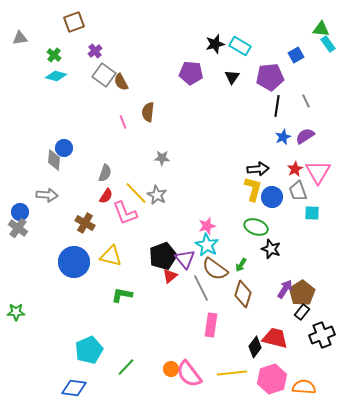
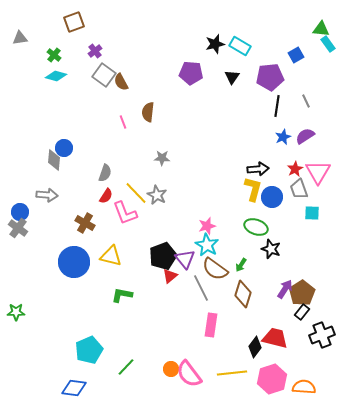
gray trapezoid at (298, 191): moved 1 px right, 2 px up
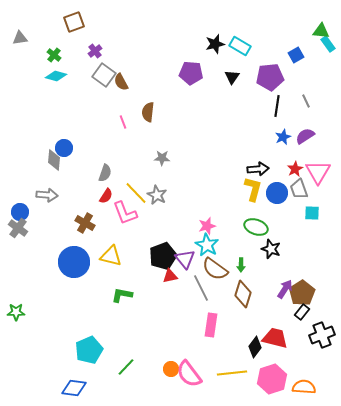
green triangle at (321, 29): moved 2 px down
blue circle at (272, 197): moved 5 px right, 4 px up
green arrow at (241, 265): rotated 32 degrees counterclockwise
red triangle at (170, 276): rotated 28 degrees clockwise
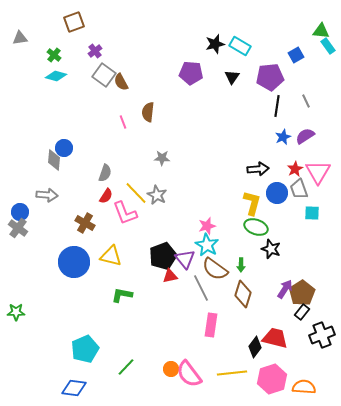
cyan rectangle at (328, 44): moved 2 px down
yellow L-shape at (253, 189): moved 1 px left, 14 px down
cyan pentagon at (89, 350): moved 4 px left, 1 px up
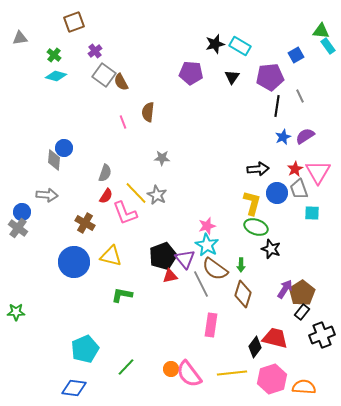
gray line at (306, 101): moved 6 px left, 5 px up
blue circle at (20, 212): moved 2 px right
gray line at (201, 288): moved 4 px up
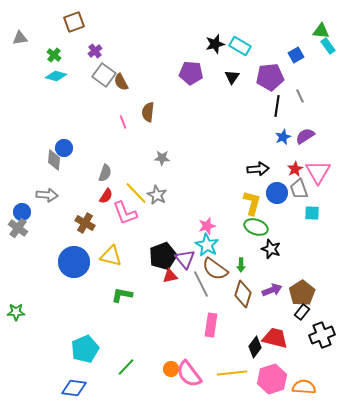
purple arrow at (285, 289): moved 13 px left, 1 px down; rotated 36 degrees clockwise
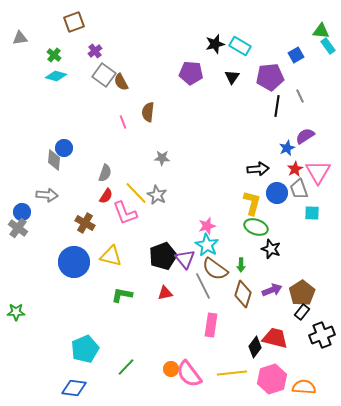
blue star at (283, 137): moved 4 px right, 11 px down
red triangle at (170, 276): moved 5 px left, 17 px down
gray line at (201, 284): moved 2 px right, 2 px down
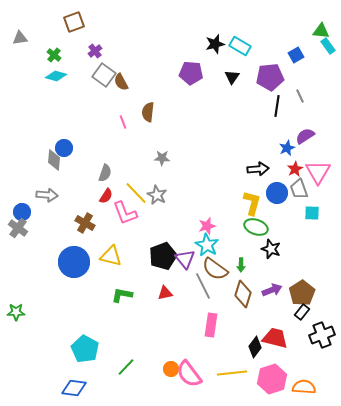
cyan pentagon at (85, 349): rotated 20 degrees counterclockwise
